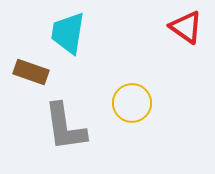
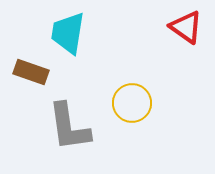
gray L-shape: moved 4 px right
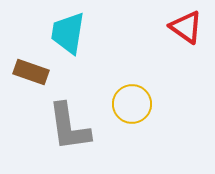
yellow circle: moved 1 px down
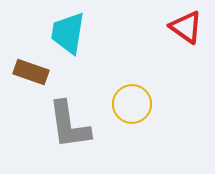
gray L-shape: moved 2 px up
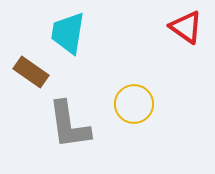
brown rectangle: rotated 16 degrees clockwise
yellow circle: moved 2 px right
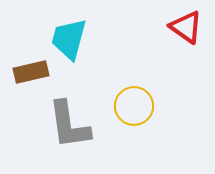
cyan trapezoid: moved 1 px right, 6 px down; rotated 6 degrees clockwise
brown rectangle: rotated 48 degrees counterclockwise
yellow circle: moved 2 px down
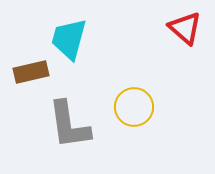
red triangle: moved 1 px left, 1 px down; rotated 6 degrees clockwise
yellow circle: moved 1 px down
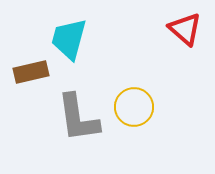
red triangle: moved 1 px down
gray L-shape: moved 9 px right, 7 px up
